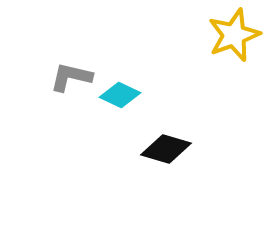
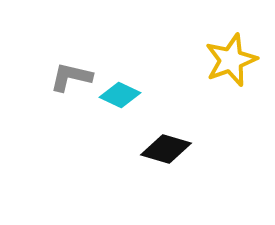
yellow star: moved 3 px left, 25 px down
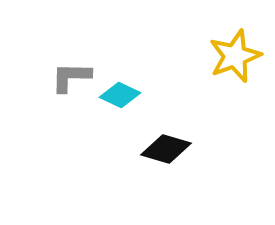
yellow star: moved 4 px right, 4 px up
gray L-shape: rotated 12 degrees counterclockwise
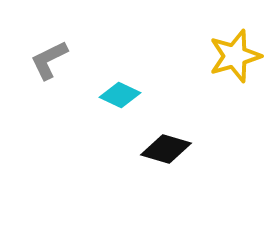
yellow star: rotated 4 degrees clockwise
gray L-shape: moved 22 px left, 17 px up; rotated 27 degrees counterclockwise
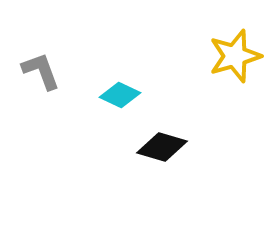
gray L-shape: moved 8 px left, 11 px down; rotated 96 degrees clockwise
black diamond: moved 4 px left, 2 px up
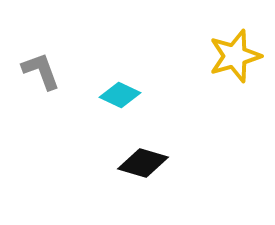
black diamond: moved 19 px left, 16 px down
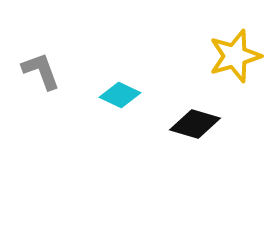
black diamond: moved 52 px right, 39 px up
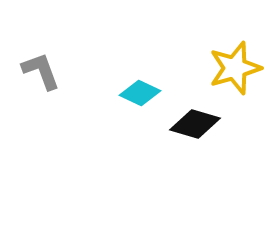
yellow star: moved 12 px down
cyan diamond: moved 20 px right, 2 px up
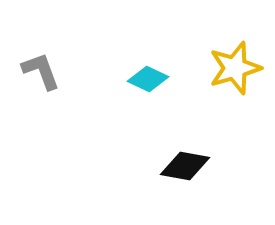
cyan diamond: moved 8 px right, 14 px up
black diamond: moved 10 px left, 42 px down; rotated 6 degrees counterclockwise
